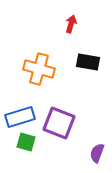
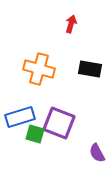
black rectangle: moved 2 px right, 7 px down
green square: moved 9 px right, 8 px up
purple semicircle: rotated 48 degrees counterclockwise
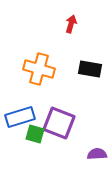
purple semicircle: moved 1 px down; rotated 114 degrees clockwise
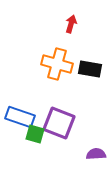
orange cross: moved 18 px right, 5 px up
blue rectangle: rotated 36 degrees clockwise
purple semicircle: moved 1 px left
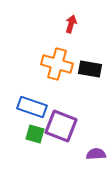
blue rectangle: moved 12 px right, 10 px up
purple square: moved 2 px right, 3 px down
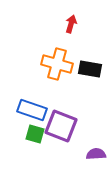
blue rectangle: moved 3 px down
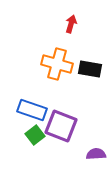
green square: moved 1 px down; rotated 36 degrees clockwise
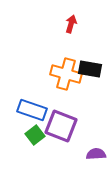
orange cross: moved 9 px right, 10 px down
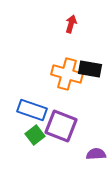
orange cross: moved 1 px right
